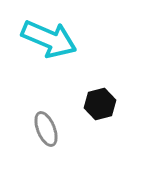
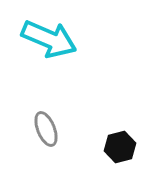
black hexagon: moved 20 px right, 43 px down
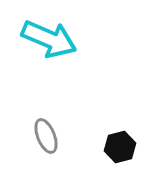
gray ellipse: moved 7 px down
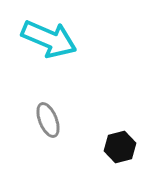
gray ellipse: moved 2 px right, 16 px up
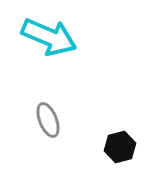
cyan arrow: moved 2 px up
